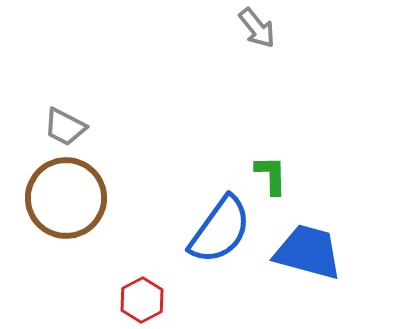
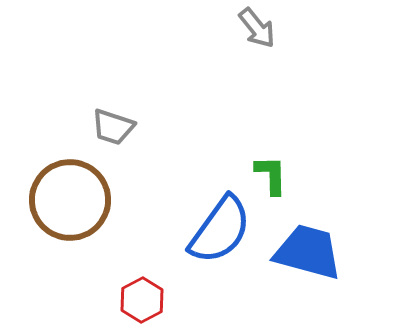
gray trapezoid: moved 48 px right; rotated 9 degrees counterclockwise
brown circle: moved 4 px right, 2 px down
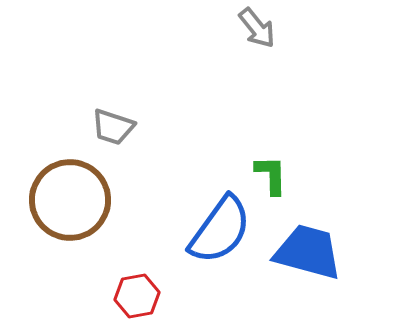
red hexagon: moved 5 px left, 4 px up; rotated 18 degrees clockwise
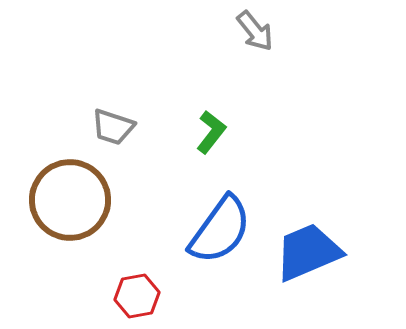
gray arrow: moved 2 px left, 3 px down
green L-shape: moved 60 px left, 43 px up; rotated 39 degrees clockwise
blue trapezoid: rotated 38 degrees counterclockwise
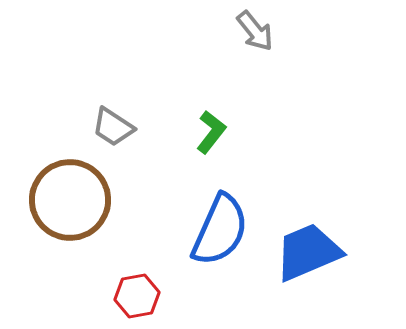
gray trapezoid: rotated 15 degrees clockwise
blue semicircle: rotated 12 degrees counterclockwise
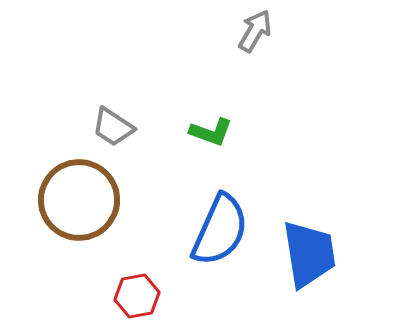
gray arrow: rotated 111 degrees counterclockwise
green L-shape: rotated 72 degrees clockwise
brown circle: moved 9 px right
blue trapezoid: moved 1 px right, 2 px down; rotated 104 degrees clockwise
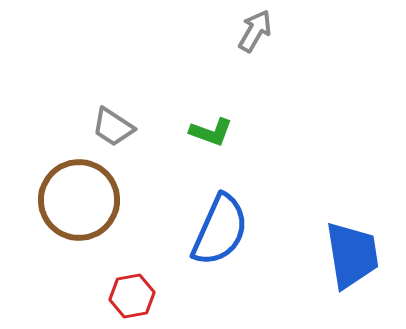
blue trapezoid: moved 43 px right, 1 px down
red hexagon: moved 5 px left
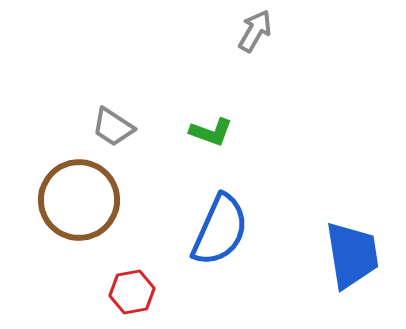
red hexagon: moved 4 px up
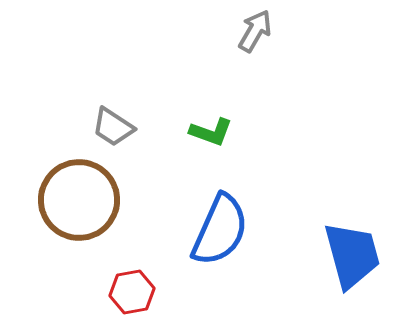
blue trapezoid: rotated 6 degrees counterclockwise
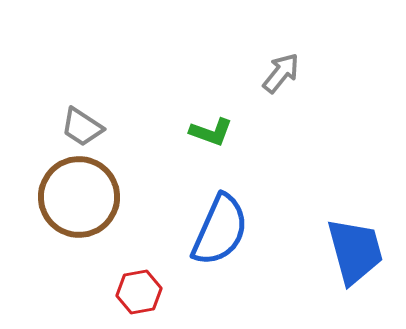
gray arrow: moved 26 px right, 42 px down; rotated 9 degrees clockwise
gray trapezoid: moved 31 px left
brown circle: moved 3 px up
blue trapezoid: moved 3 px right, 4 px up
red hexagon: moved 7 px right
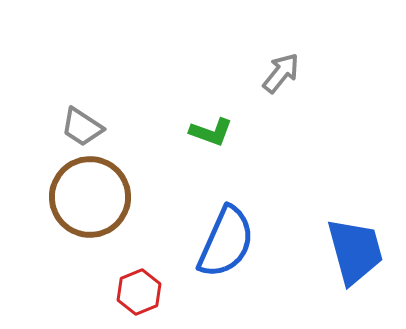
brown circle: moved 11 px right
blue semicircle: moved 6 px right, 12 px down
red hexagon: rotated 12 degrees counterclockwise
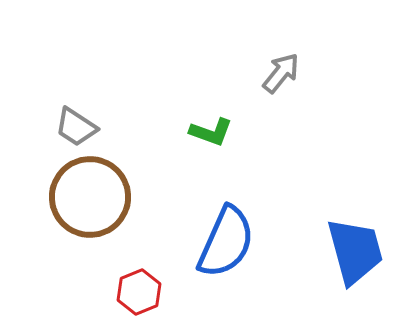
gray trapezoid: moved 6 px left
